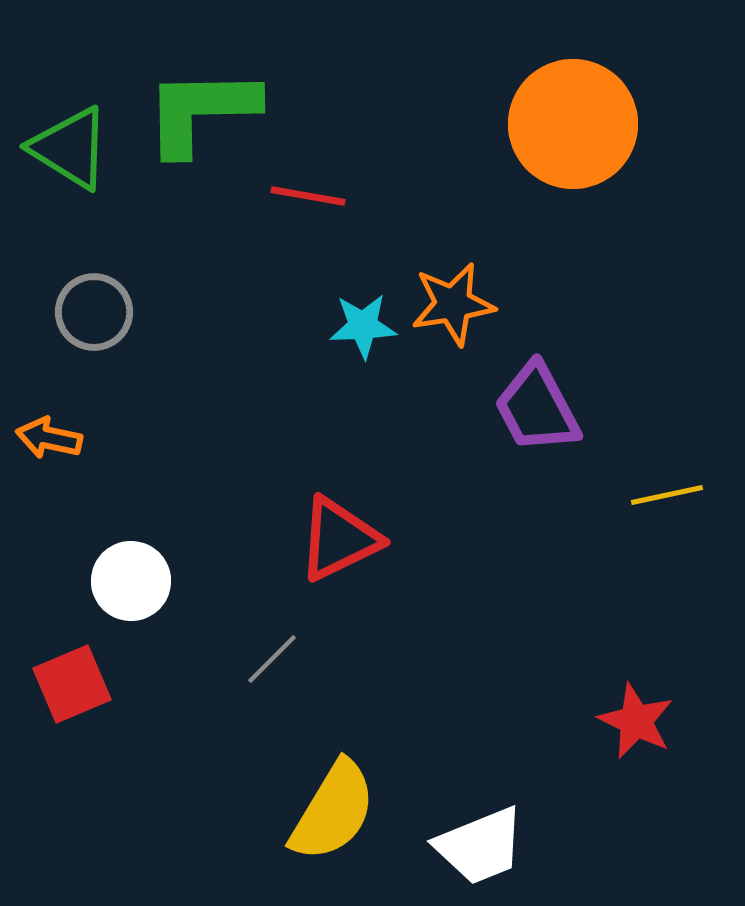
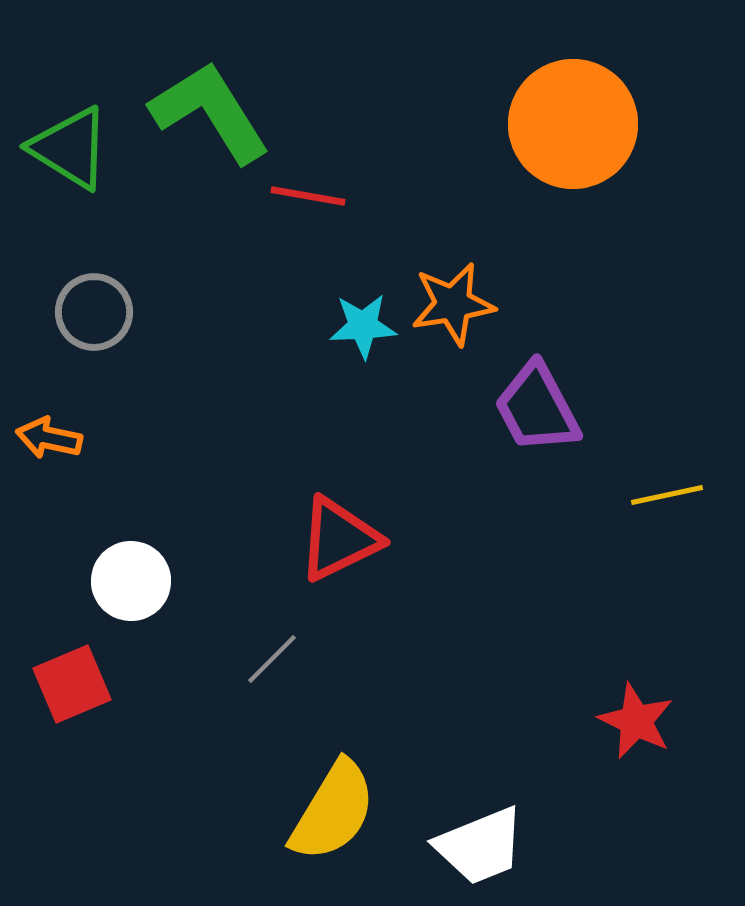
green L-shape: moved 9 px right, 1 px down; rotated 59 degrees clockwise
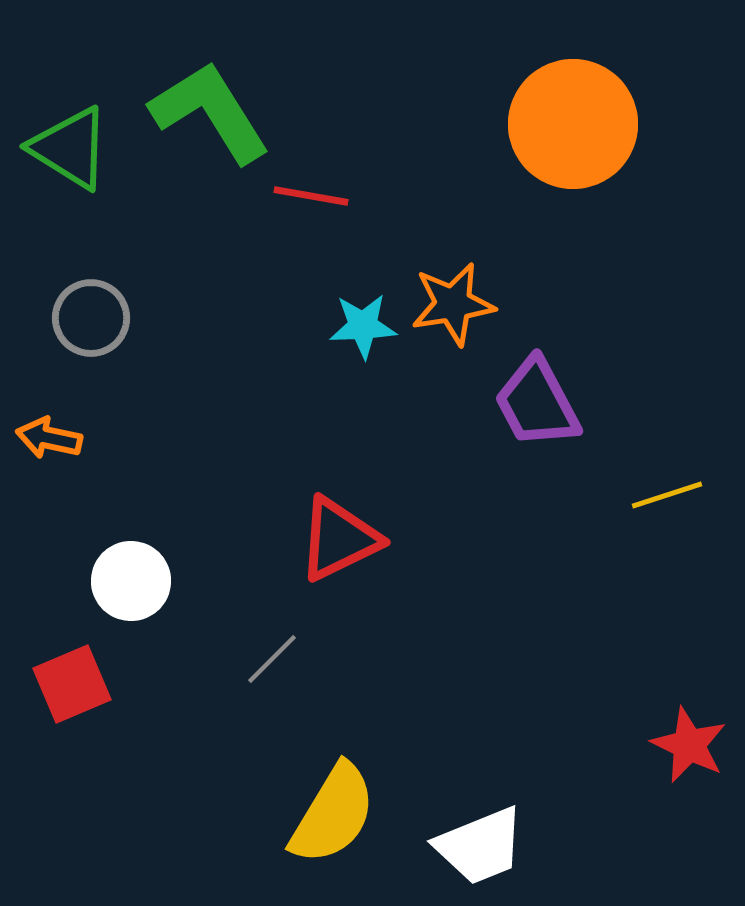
red line: moved 3 px right
gray circle: moved 3 px left, 6 px down
purple trapezoid: moved 5 px up
yellow line: rotated 6 degrees counterclockwise
red star: moved 53 px right, 24 px down
yellow semicircle: moved 3 px down
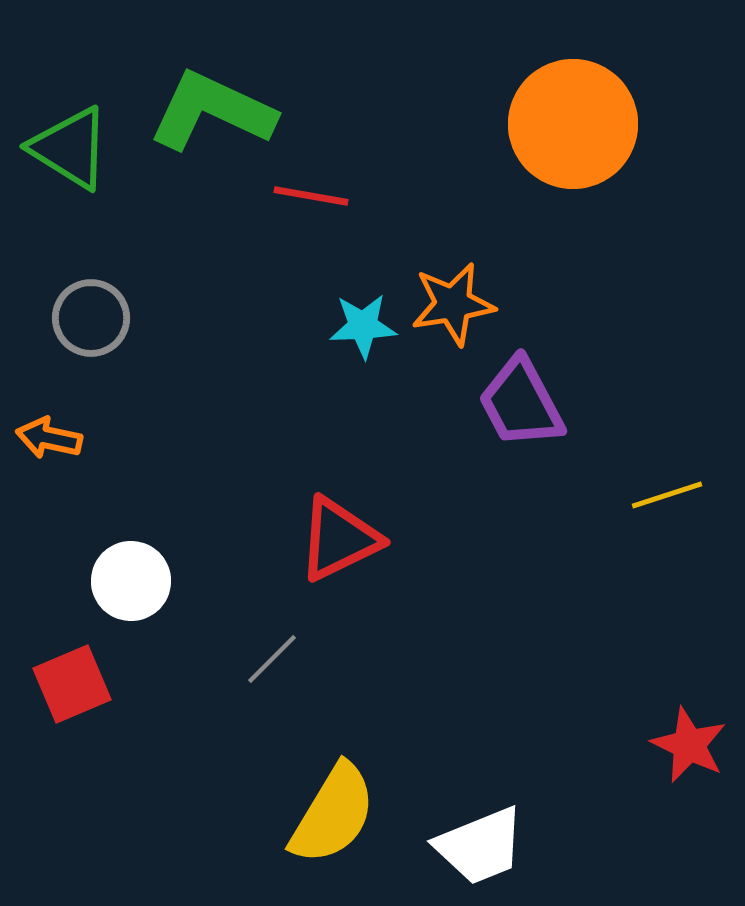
green L-shape: moved 2 px right, 1 px up; rotated 33 degrees counterclockwise
purple trapezoid: moved 16 px left
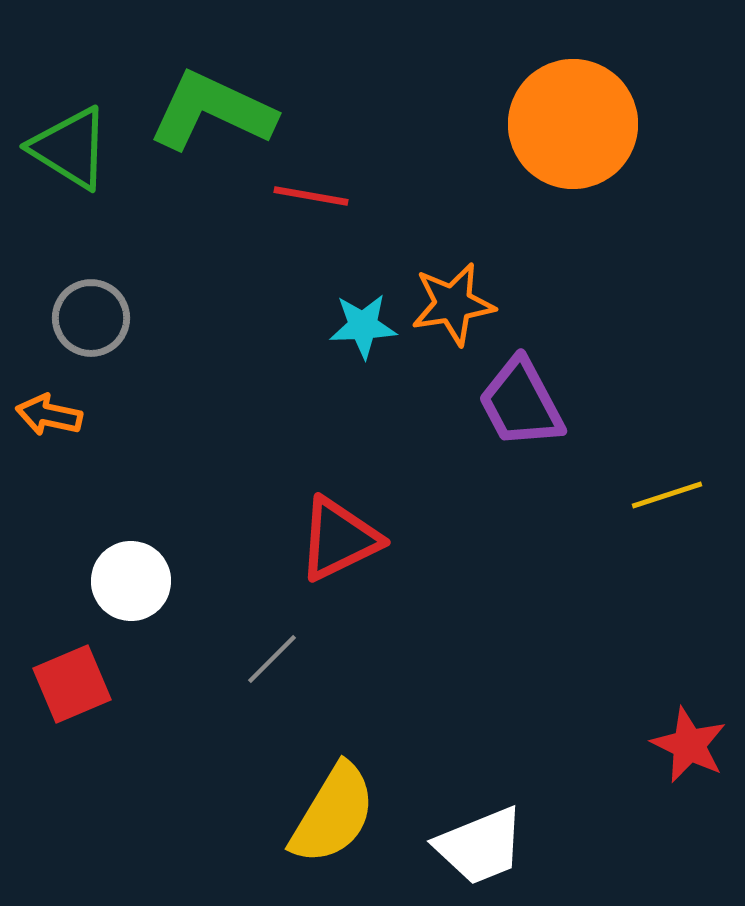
orange arrow: moved 23 px up
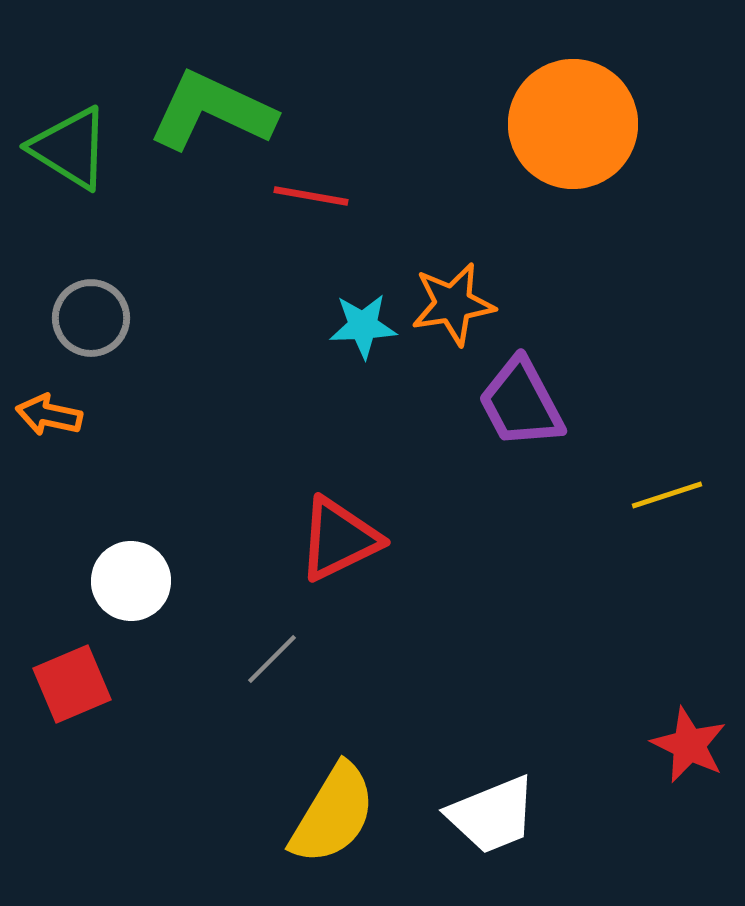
white trapezoid: moved 12 px right, 31 px up
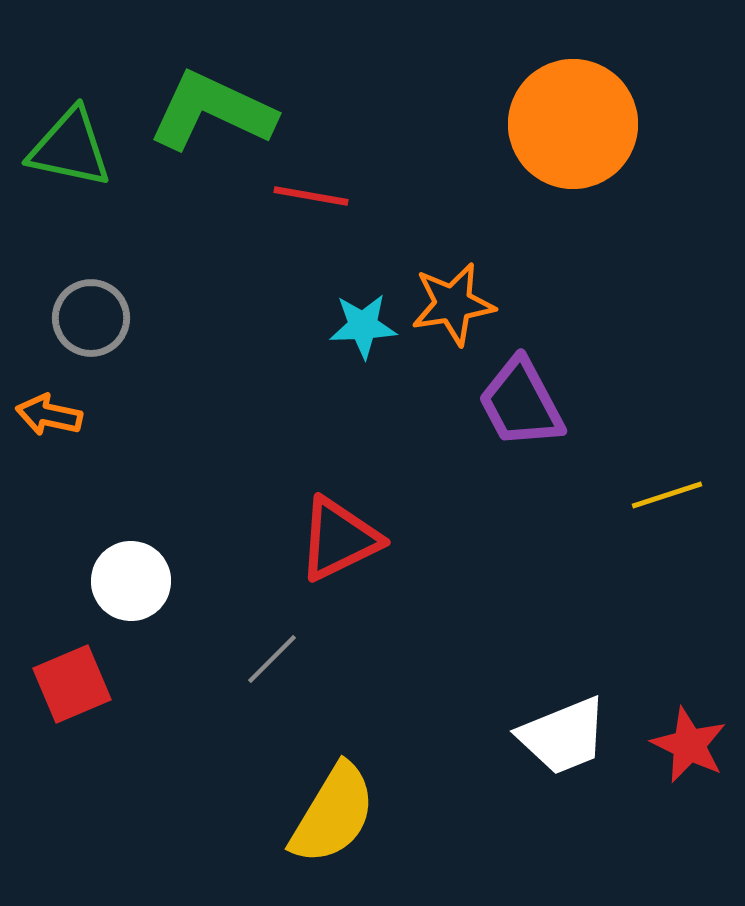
green triangle: rotated 20 degrees counterclockwise
white trapezoid: moved 71 px right, 79 px up
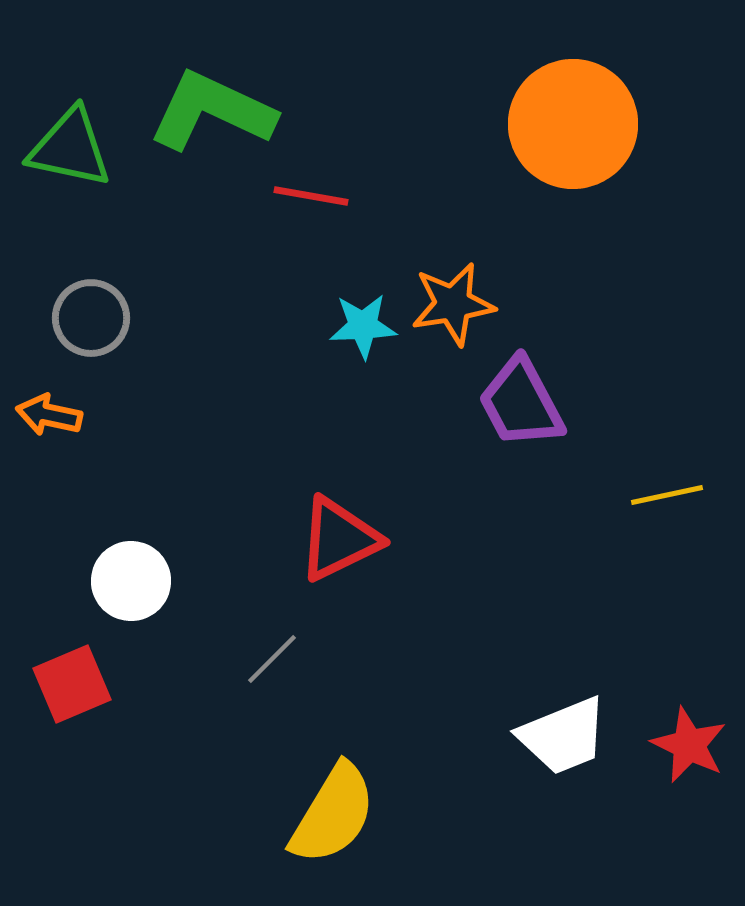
yellow line: rotated 6 degrees clockwise
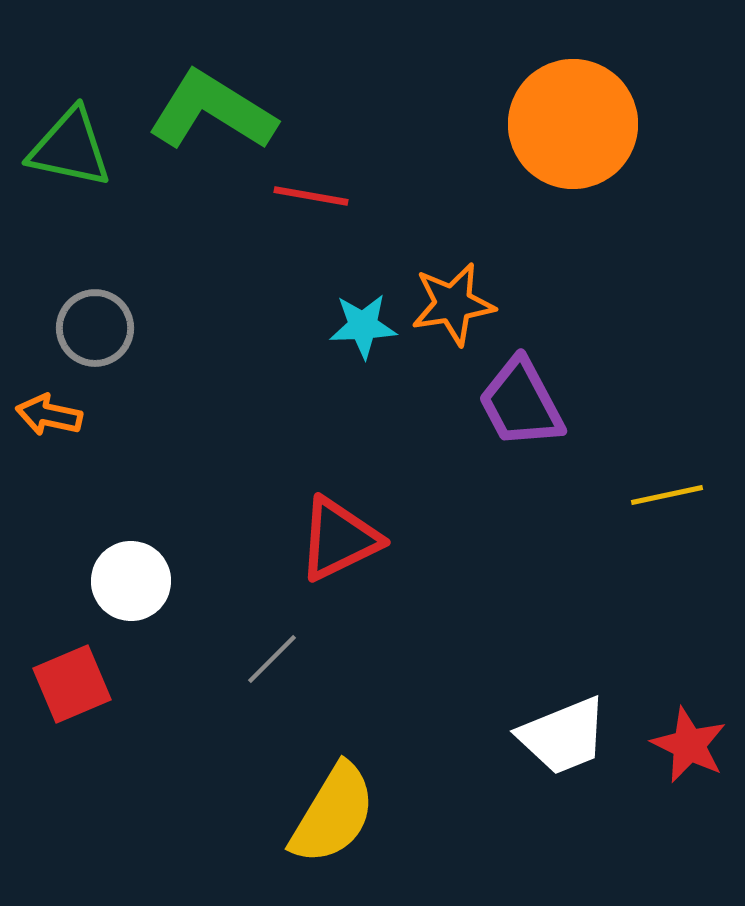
green L-shape: rotated 7 degrees clockwise
gray circle: moved 4 px right, 10 px down
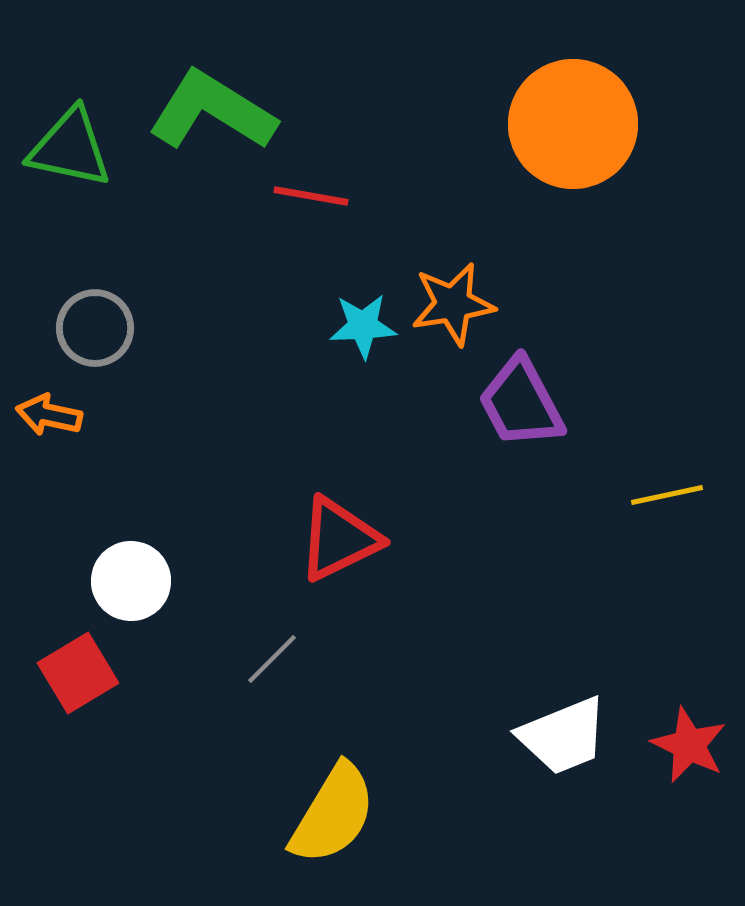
red square: moved 6 px right, 11 px up; rotated 8 degrees counterclockwise
